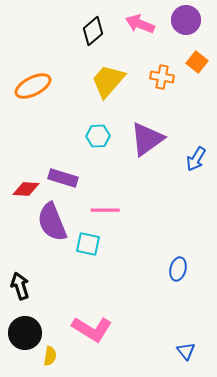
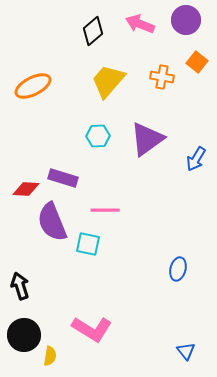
black circle: moved 1 px left, 2 px down
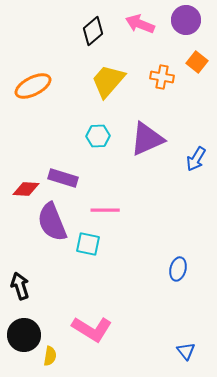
purple triangle: rotated 12 degrees clockwise
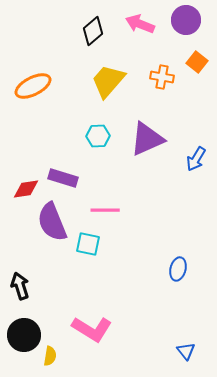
red diamond: rotated 12 degrees counterclockwise
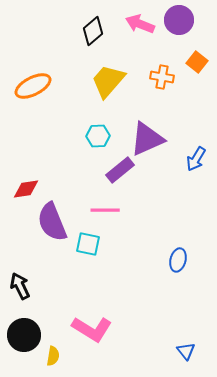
purple circle: moved 7 px left
purple rectangle: moved 57 px right, 8 px up; rotated 56 degrees counterclockwise
blue ellipse: moved 9 px up
black arrow: rotated 8 degrees counterclockwise
yellow semicircle: moved 3 px right
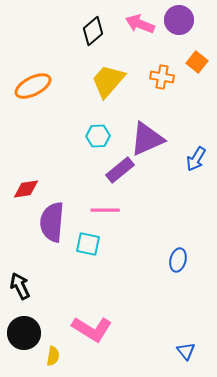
purple semicircle: rotated 27 degrees clockwise
black circle: moved 2 px up
